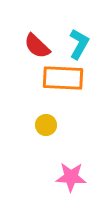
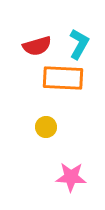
red semicircle: rotated 60 degrees counterclockwise
yellow circle: moved 2 px down
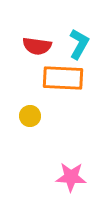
red semicircle: rotated 24 degrees clockwise
yellow circle: moved 16 px left, 11 px up
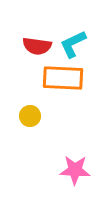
cyan L-shape: moved 6 px left; rotated 144 degrees counterclockwise
pink star: moved 4 px right, 7 px up
